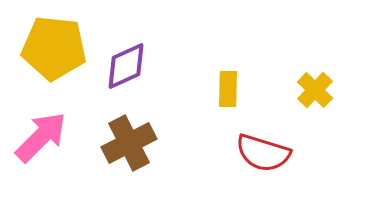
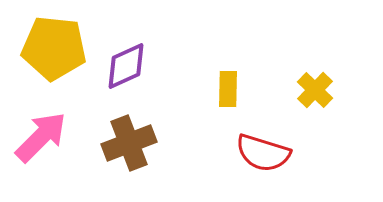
brown cross: rotated 6 degrees clockwise
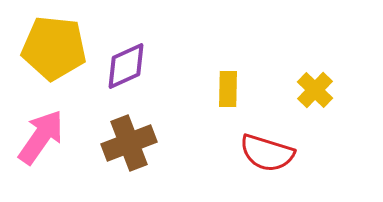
pink arrow: rotated 10 degrees counterclockwise
red semicircle: moved 4 px right
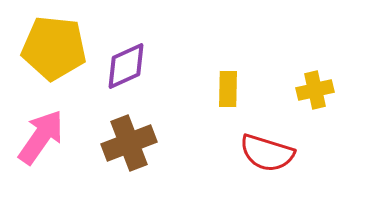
yellow cross: rotated 33 degrees clockwise
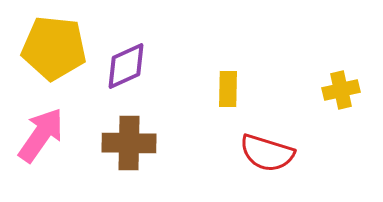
yellow cross: moved 26 px right
pink arrow: moved 2 px up
brown cross: rotated 22 degrees clockwise
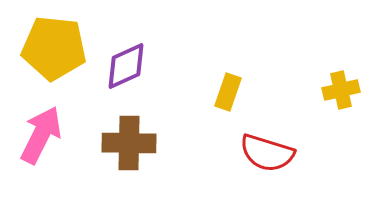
yellow rectangle: moved 3 px down; rotated 18 degrees clockwise
pink arrow: rotated 8 degrees counterclockwise
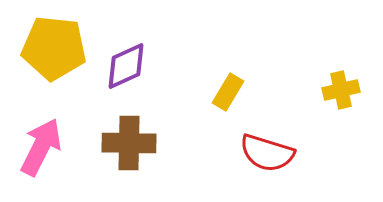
yellow rectangle: rotated 12 degrees clockwise
pink arrow: moved 12 px down
